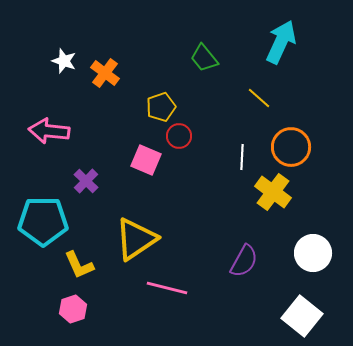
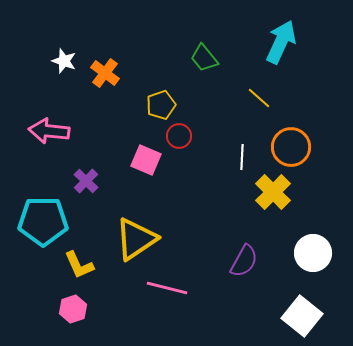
yellow pentagon: moved 2 px up
yellow cross: rotated 9 degrees clockwise
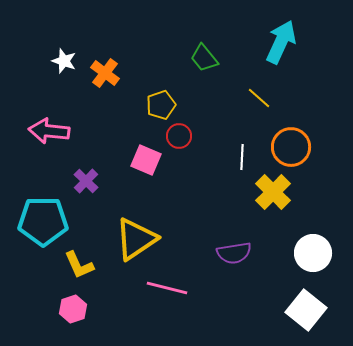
purple semicircle: moved 10 px left, 8 px up; rotated 52 degrees clockwise
white square: moved 4 px right, 6 px up
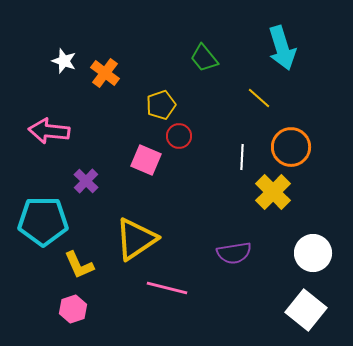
cyan arrow: moved 1 px right, 6 px down; rotated 138 degrees clockwise
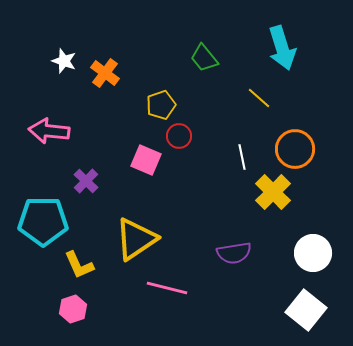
orange circle: moved 4 px right, 2 px down
white line: rotated 15 degrees counterclockwise
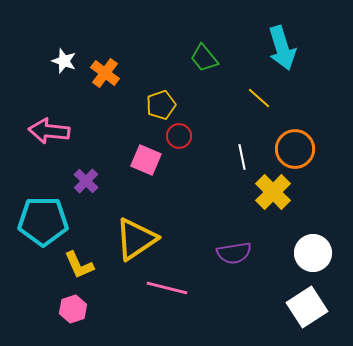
white square: moved 1 px right, 3 px up; rotated 18 degrees clockwise
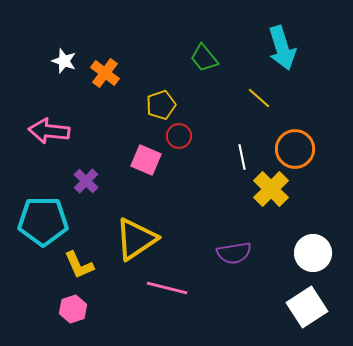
yellow cross: moved 2 px left, 3 px up
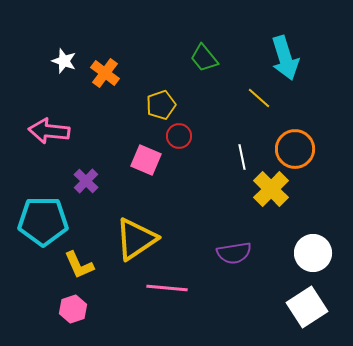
cyan arrow: moved 3 px right, 10 px down
pink line: rotated 9 degrees counterclockwise
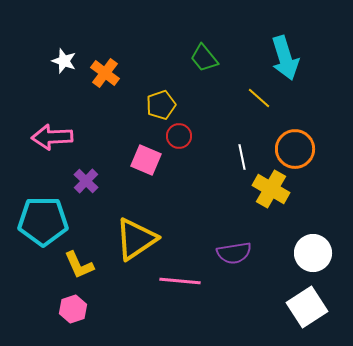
pink arrow: moved 3 px right, 6 px down; rotated 9 degrees counterclockwise
yellow cross: rotated 15 degrees counterclockwise
pink line: moved 13 px right, 7 px up
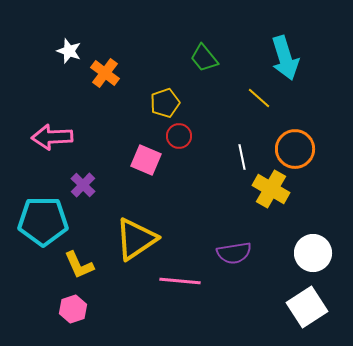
white star: moved 5 px right, 10 px up
yellow pentagon: moved 4 px right, 2 px up
purple cross: moved 3 px left, 4 px down
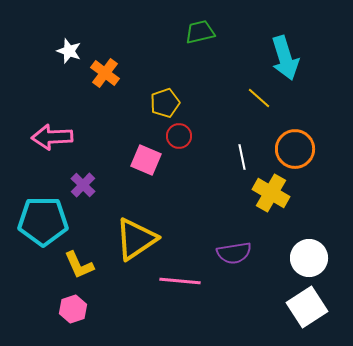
green trapezoid: moved 4 px left, 26 px up; rotated 116 degrees clockwise
yellow cross: moved 4 px down
white circle: moved 4 px left, 5 px down
